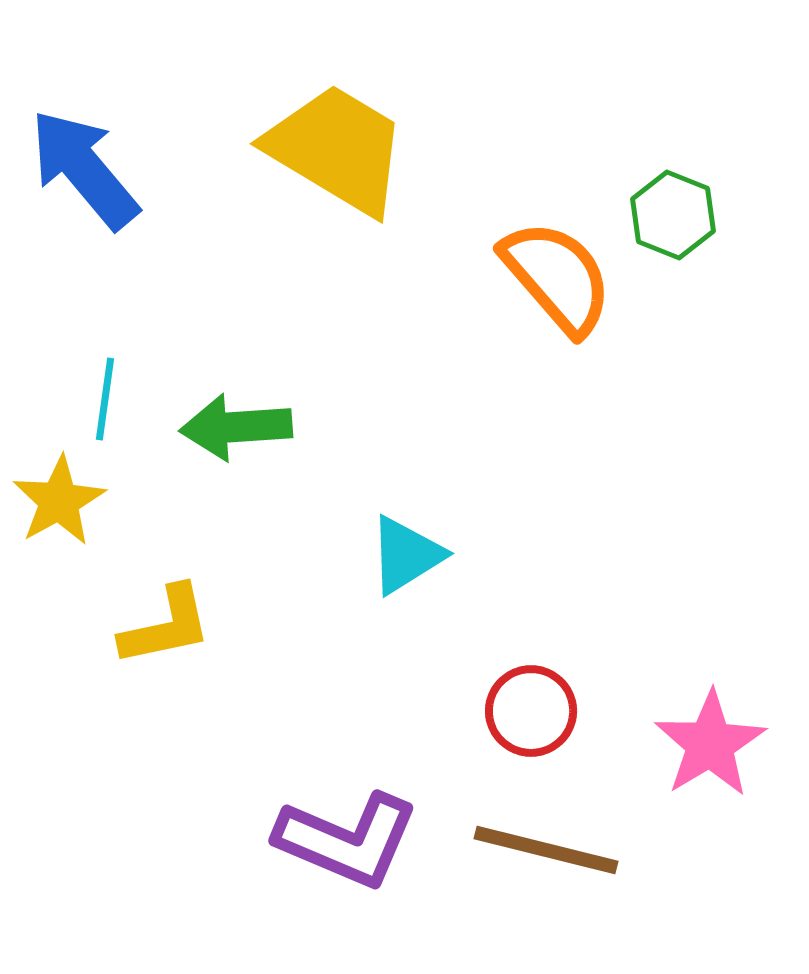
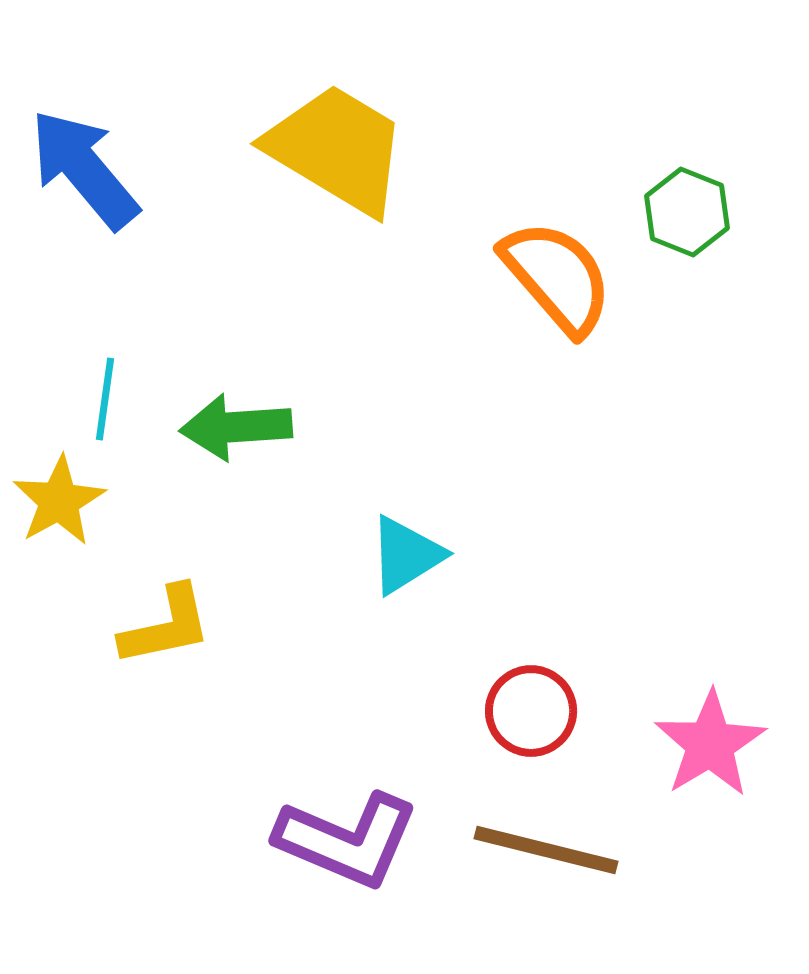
green hexagon: moved 14 px right, 3 px up
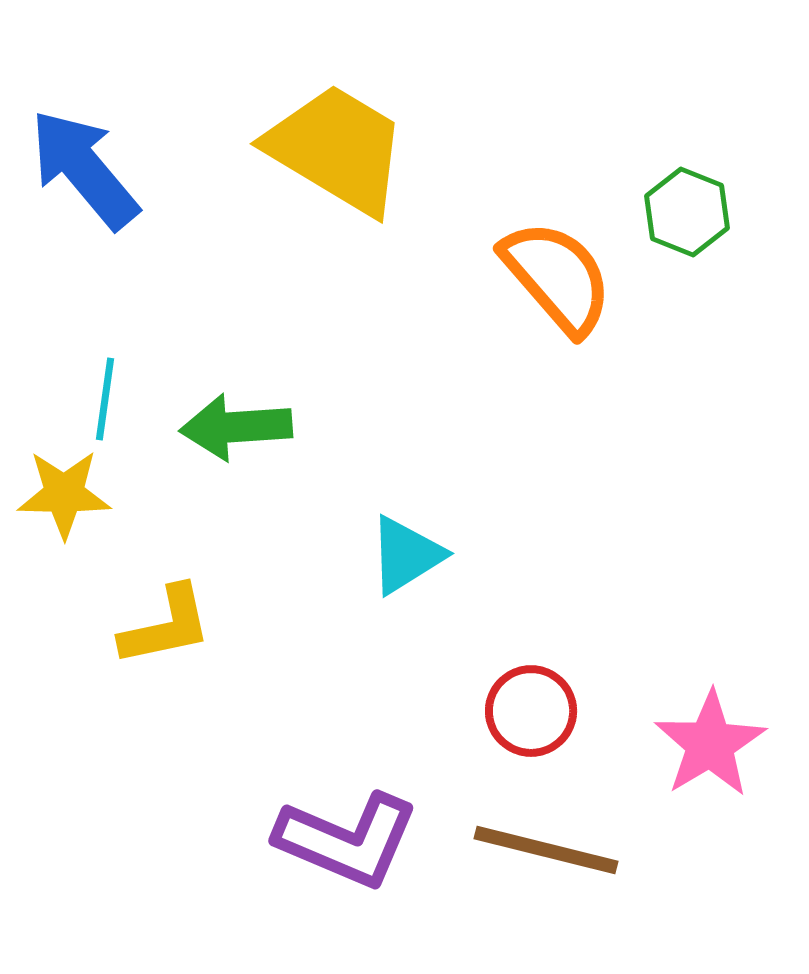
yellow star: moved 5 px right, 7 px up; rotated 30 degrees clockwise
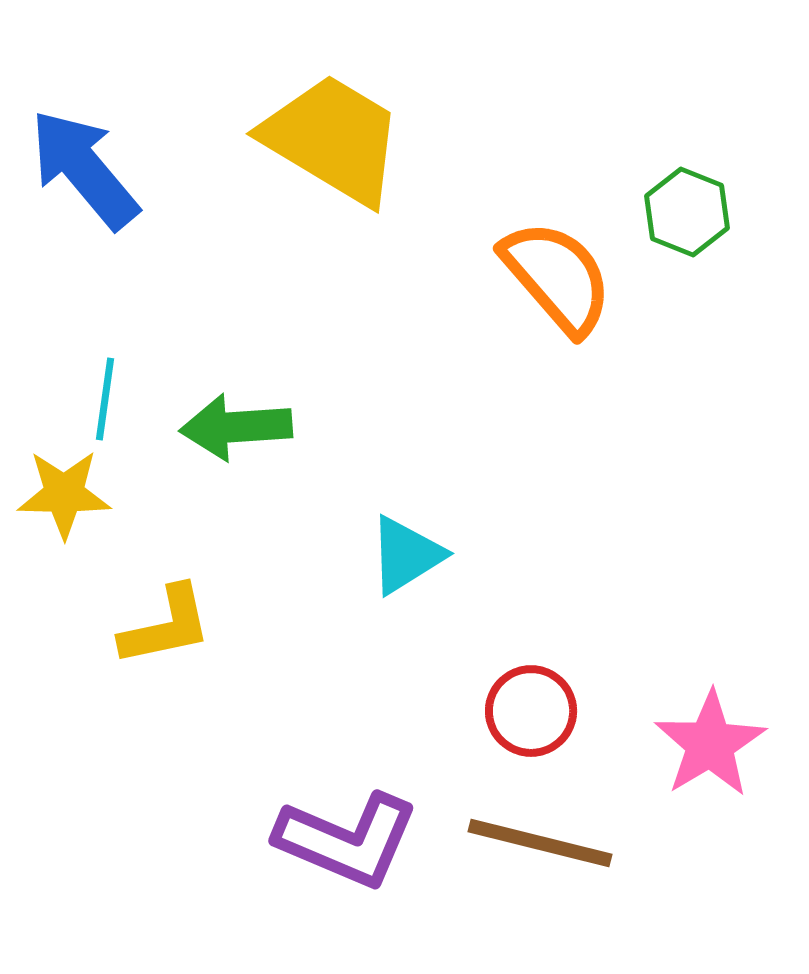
yellow trapezoid: moved 4 px left, 10 px up
brown line: moved 6 px left, 7 px up
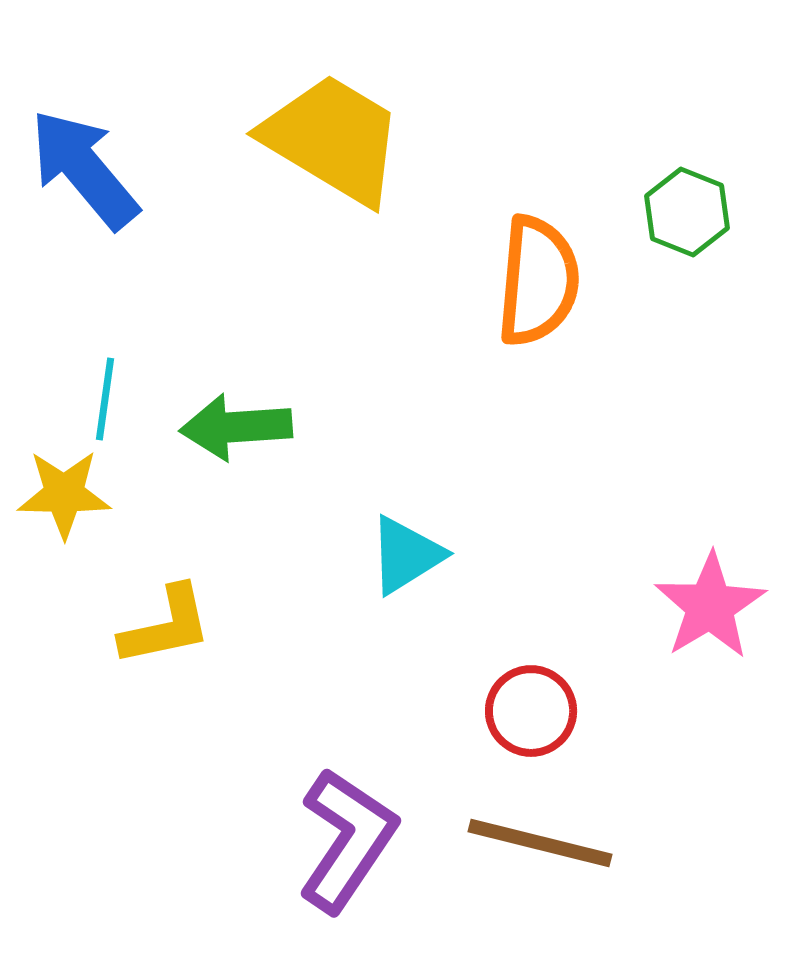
orange semicircle: moved 19 px left, 4 px down; rotated 46 degrees clockwise
pink star: moved 138 px up
purple L-shape: rotated 79 degrees counterclockwise
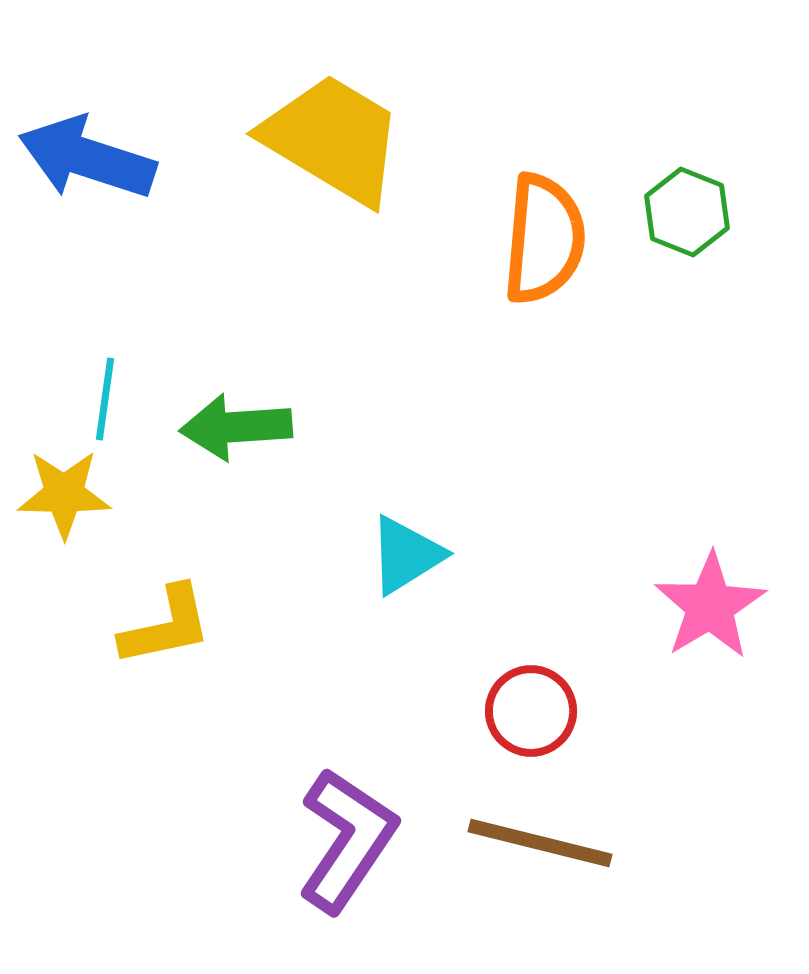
blue arrow: moved 3 px right, 11 px up; rotated 32 degrees counterclockwise
orange semicircle: moved 6 px right, 42 px up
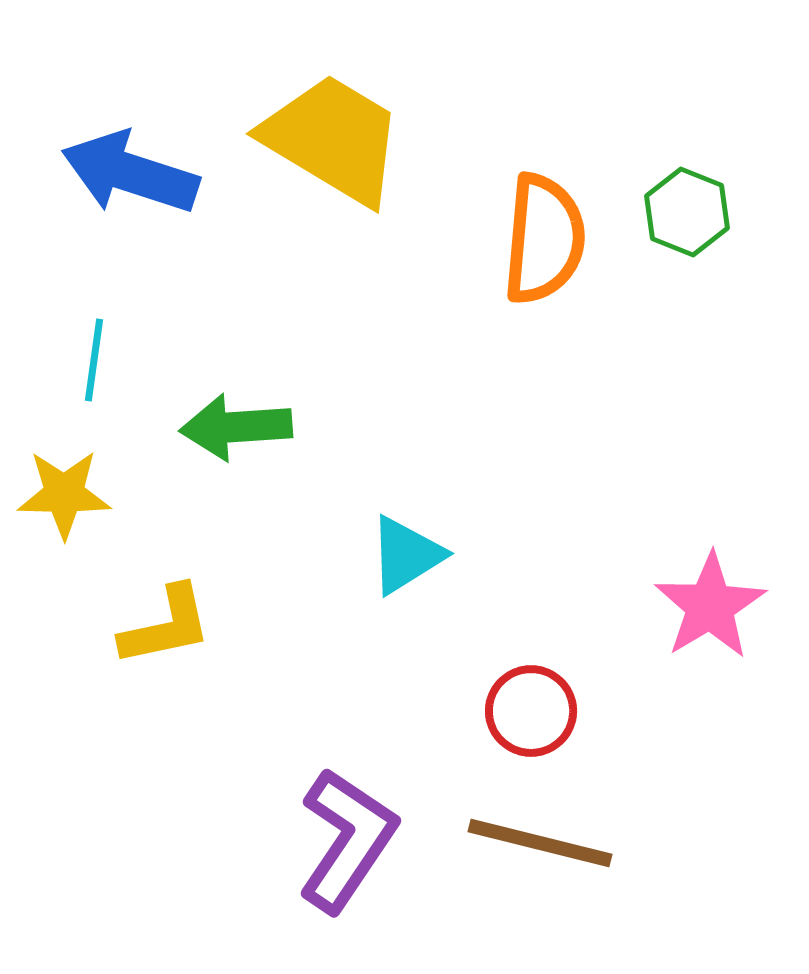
blue arrow: moved 43 px right, 15 px down
cyan line: moved 11 px left, 39 px up
